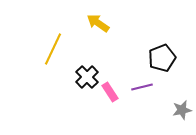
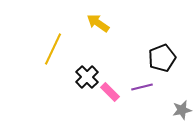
pink rectangle: rotated 12 degrees counterclockwise
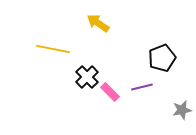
yellow line: rotated 76 degrees clockwise
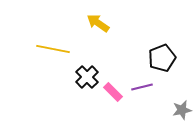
pink rectangle: moved 3 px right
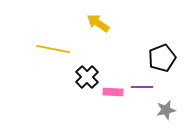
purple line: rotated 15 degrees clockwise
pink rectangle: rotated 42 degrees counterclockwise
gray star: moved 16 px left
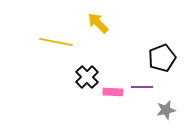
yellow arrow: rotated 10 degrees clockwise
yellow line: moved 3 px right, 7 px up
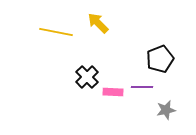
yellow line: moved 10 px up
black pentagon: moved 2 px left, 1 px down
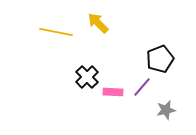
purple line: rotated 50 degrees counterclockwise
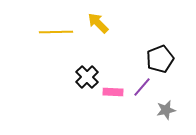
yellow line: rotated 12 degrees counterclockwise
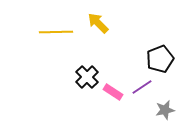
purple line: rotated 15 degrees clockwise
pink rectangle: rotated 30 degrees clockwise
gray star: moved 1 px left
